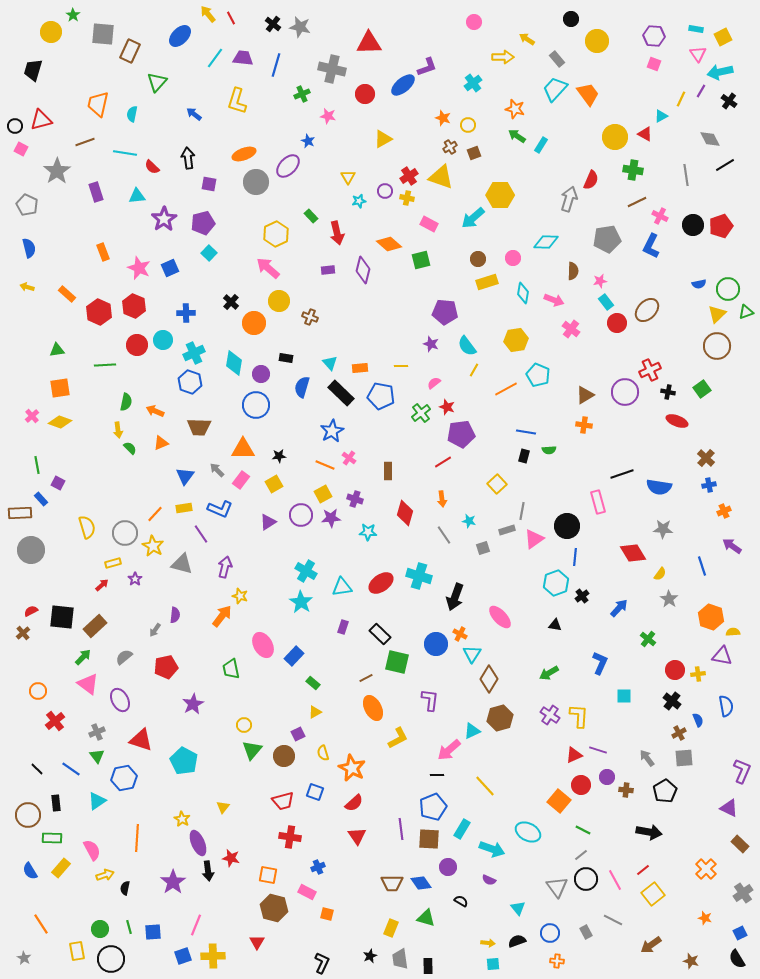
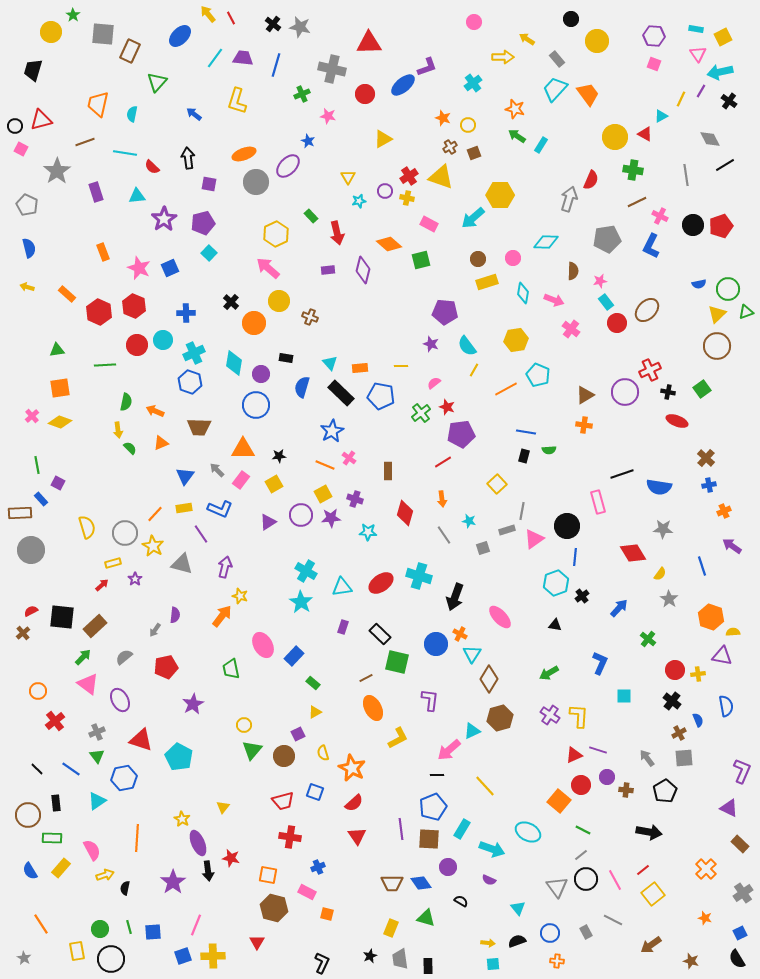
cyan pentagon at (184, 761): moved 5 px left, 4 px up
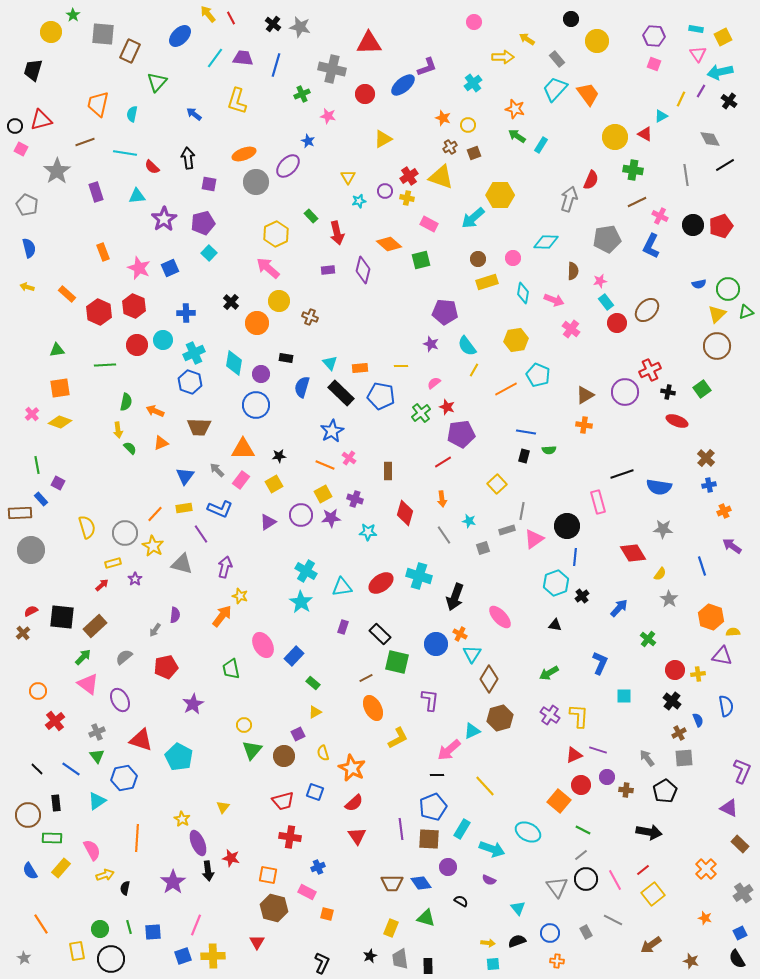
orange circle at (254, 323): moved 3 px right
pink cross at (32, 416): moved 2 px up
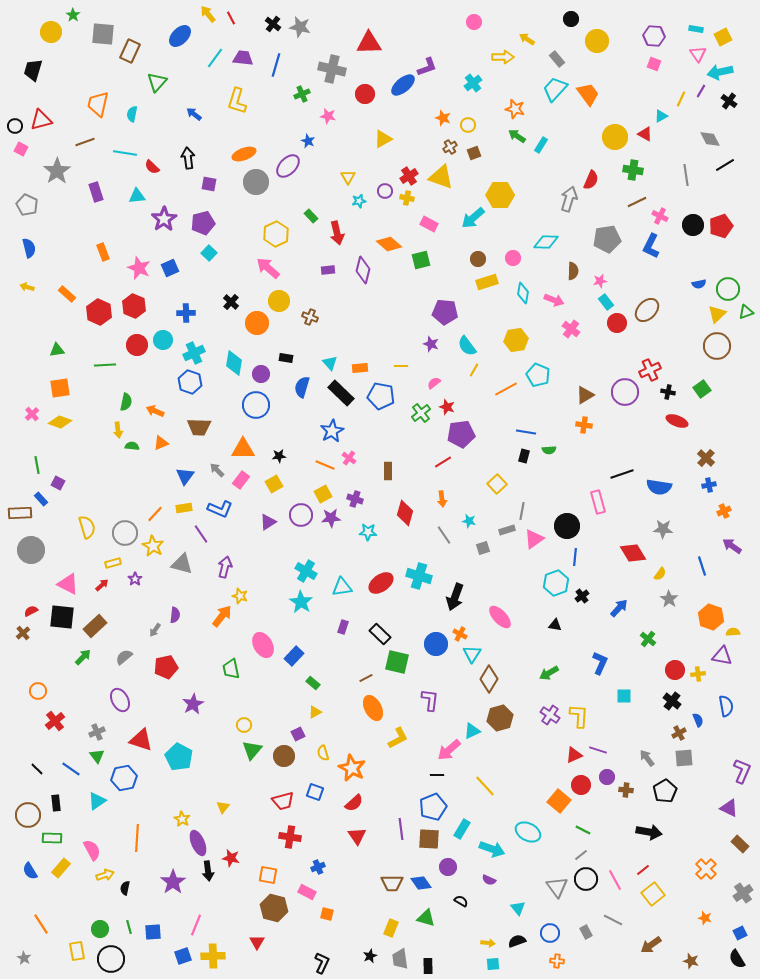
green semicircle at (130, 448): moved 2 px right, 2 px up; rotated 40 degrees counterclockwise
pink triangle at (88, 684): moved 20 px left, 100 px up; rotated 10 degrees counterclockwise
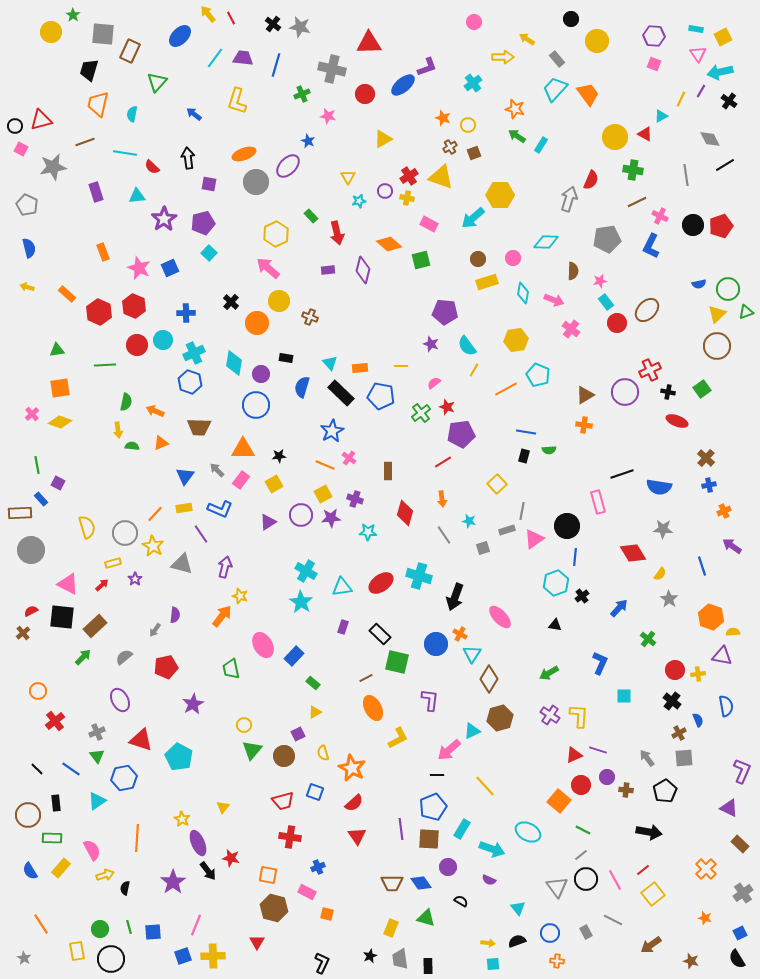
black trapezoid at (33, 70): moved 56 px right
gray star at (57, 171): moved 4 px left, 4 px up; rotated 24 degrees clockwise
black arrow at (208, 871): rotated 30 degrees counterclockwise
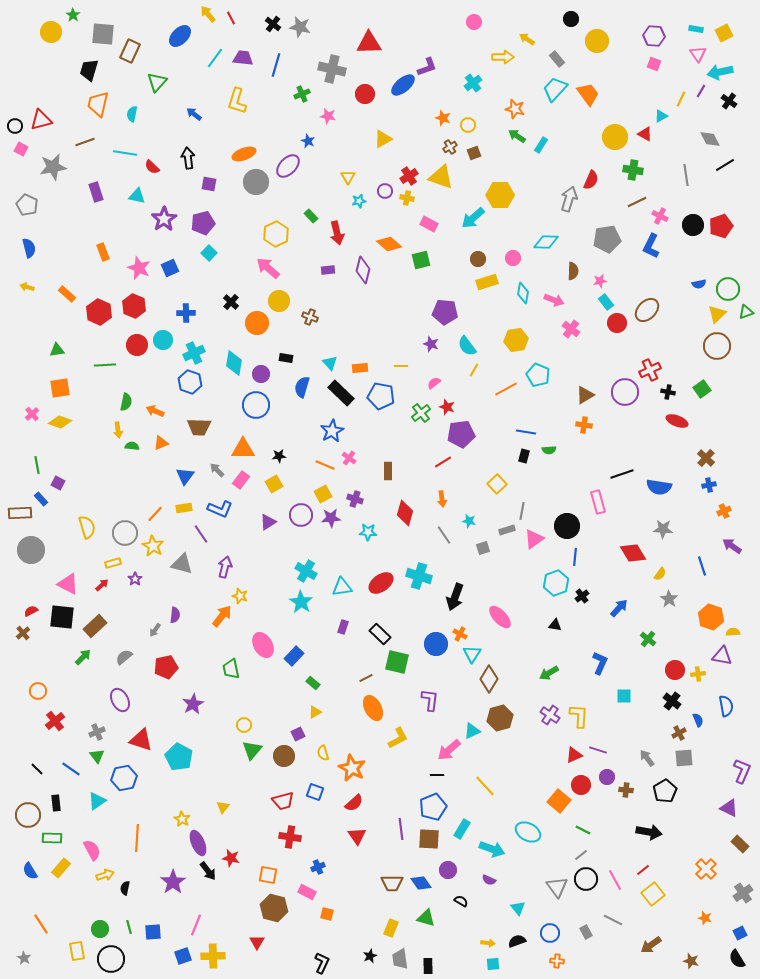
yellow square at (723, 37): moved 1 px right, 4 px up
cyan triangle at (137, 196): rotated 18 degrees clockwise
purple circle at (448, 867): moved 3 px down
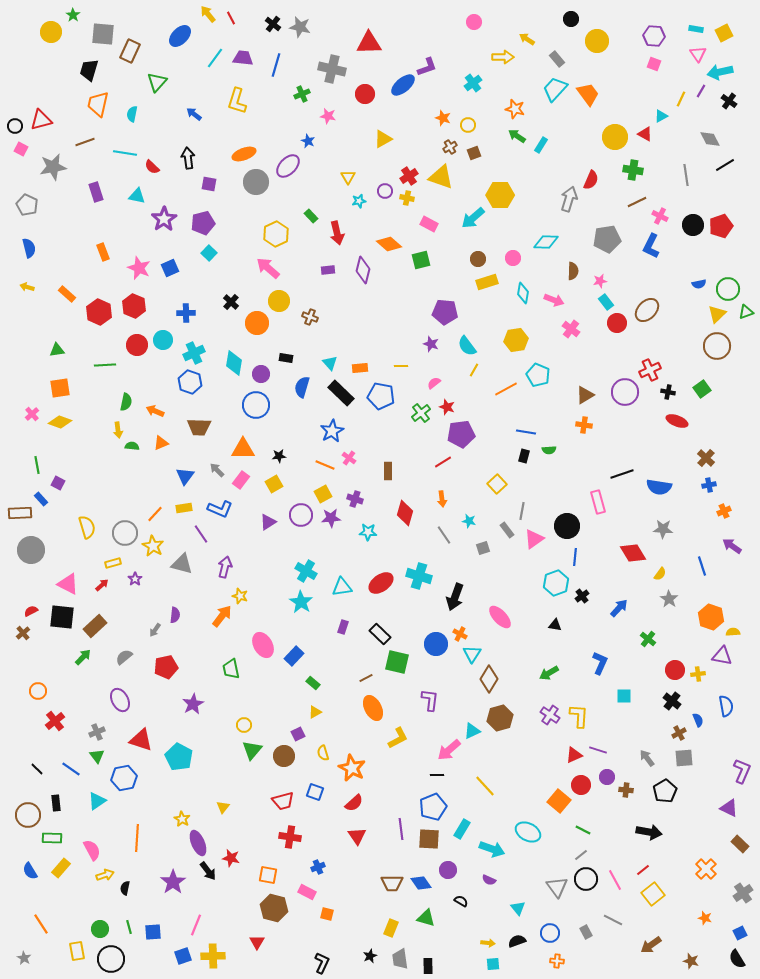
gray rectangle at (507, 530): rotated 70 degrees clockwise
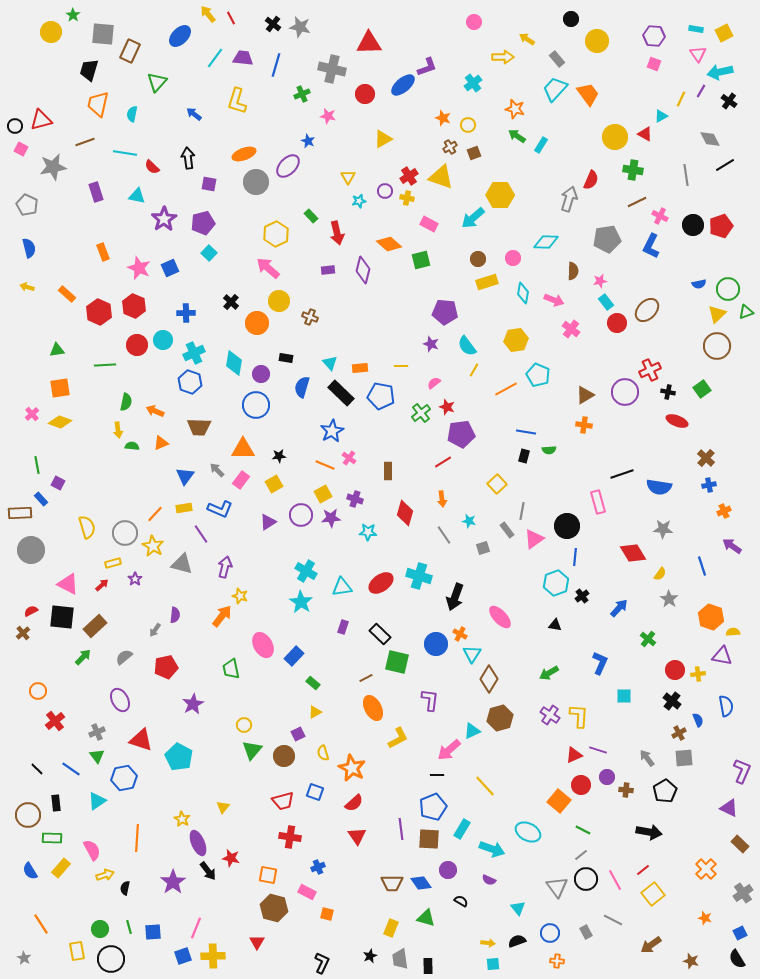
pink line at (196, 925): moved 3 px down
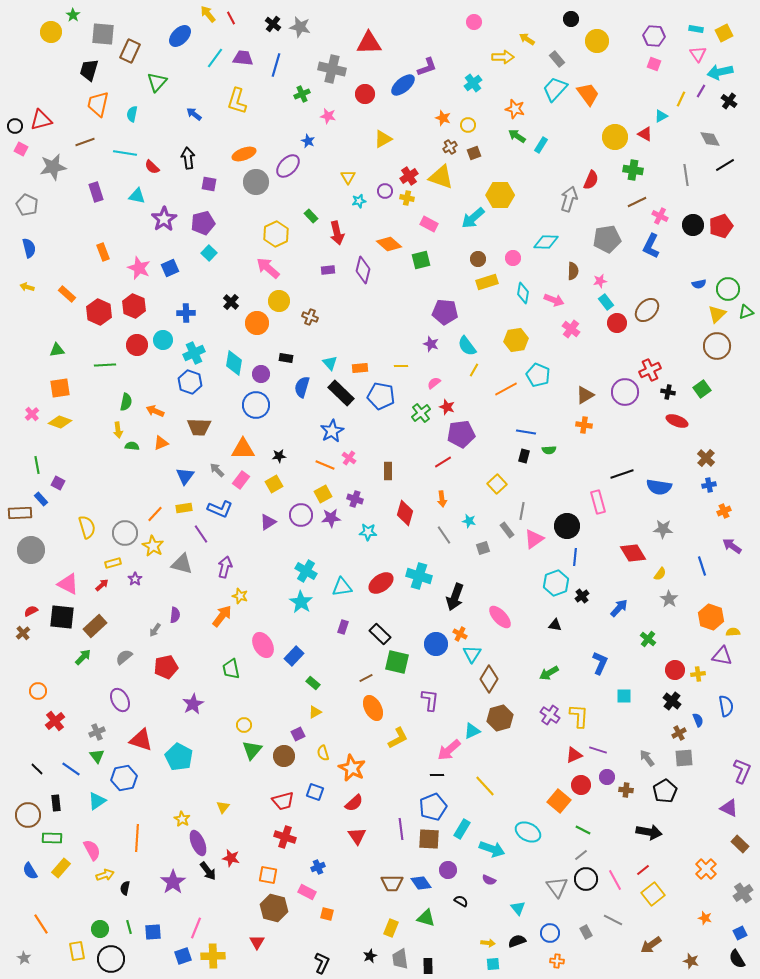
red cross at (290, 837): moved 5 px left; rotated 10 degrees clockwise
